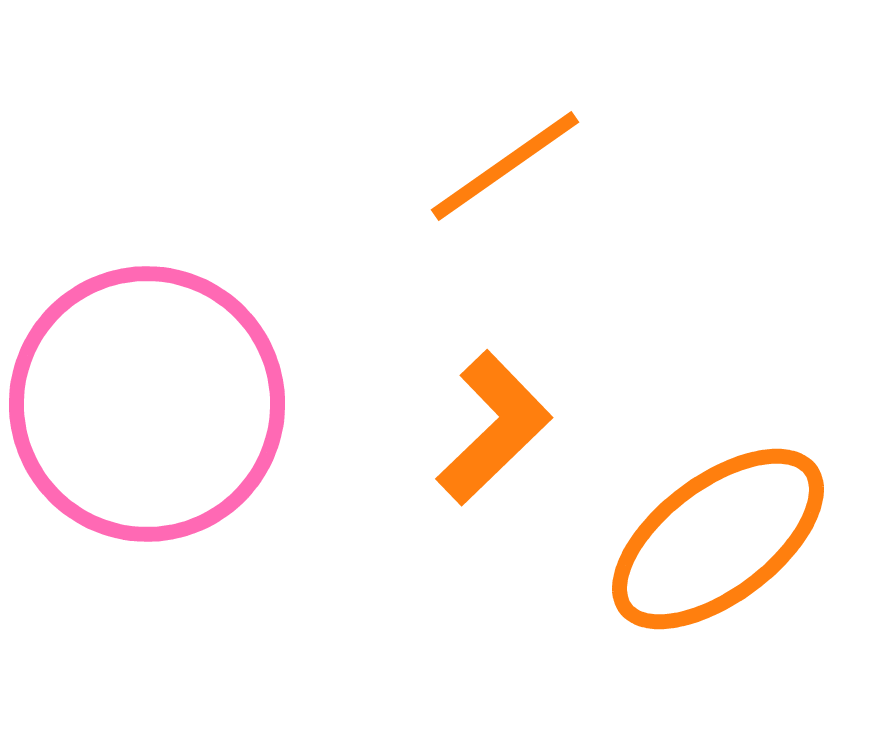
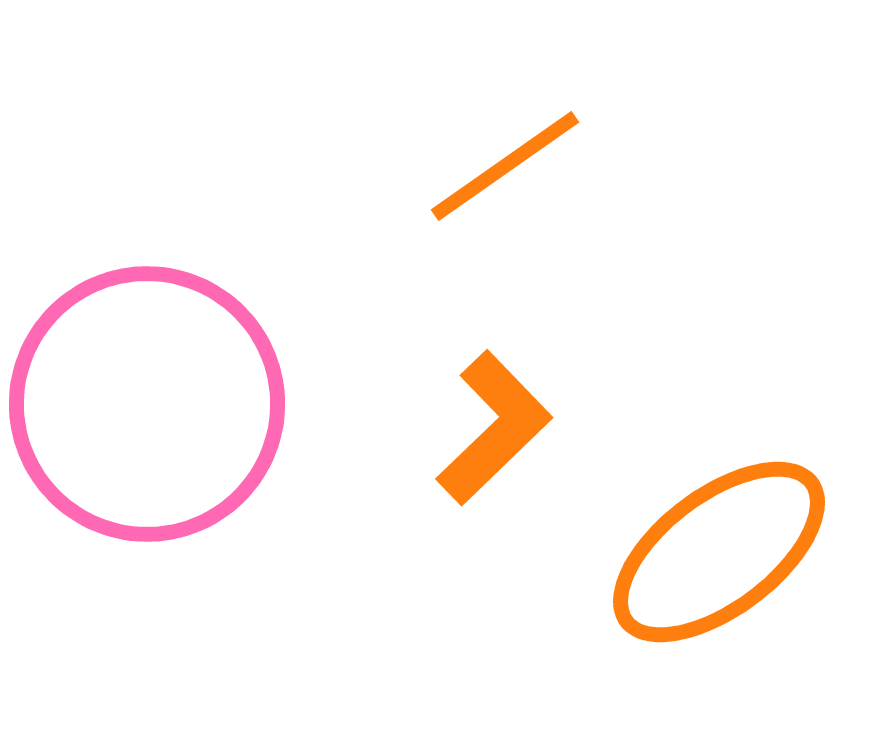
orange ellipse: moved 1 px right, 13 px down
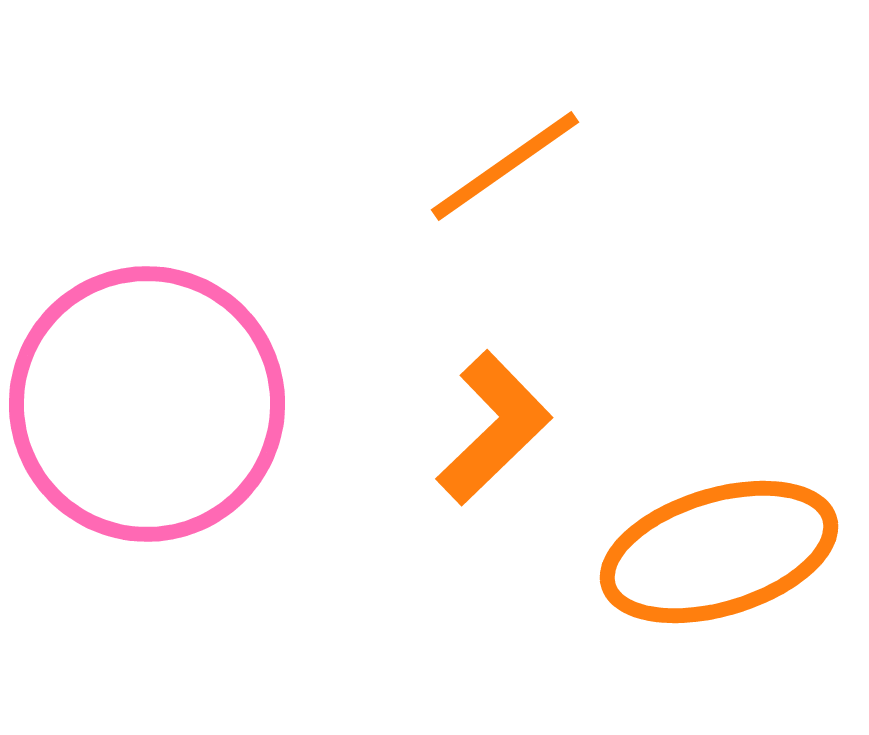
orange ellipse: rotated 20 degrees clockwise
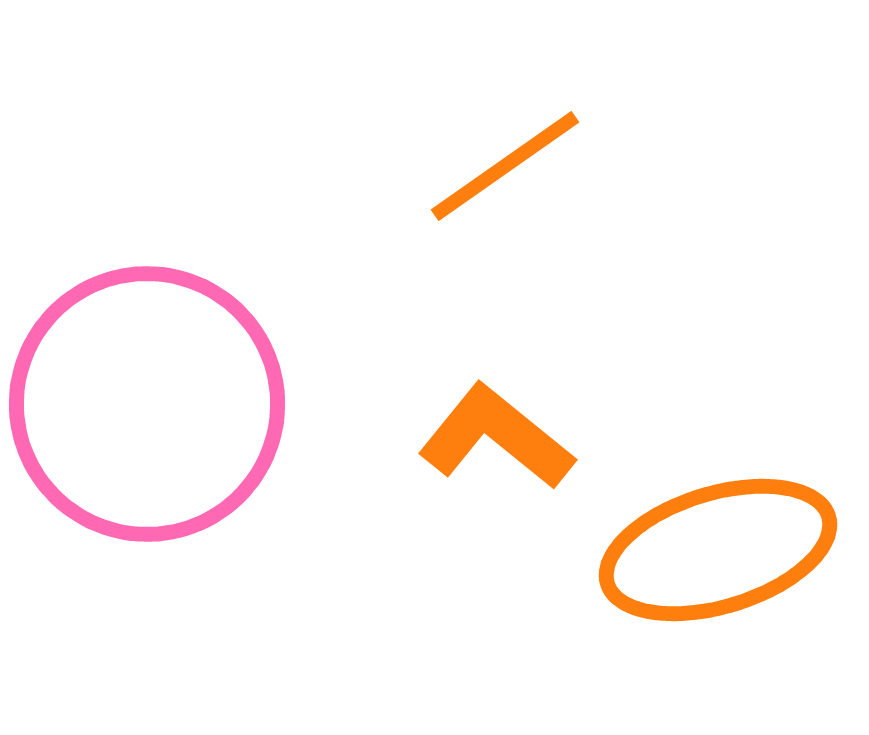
orange L-shape: moved 2 px right, 9 px down; rotated 97 degrees counterclockwise
orange ellipse: moved 1 px left, 2 px up
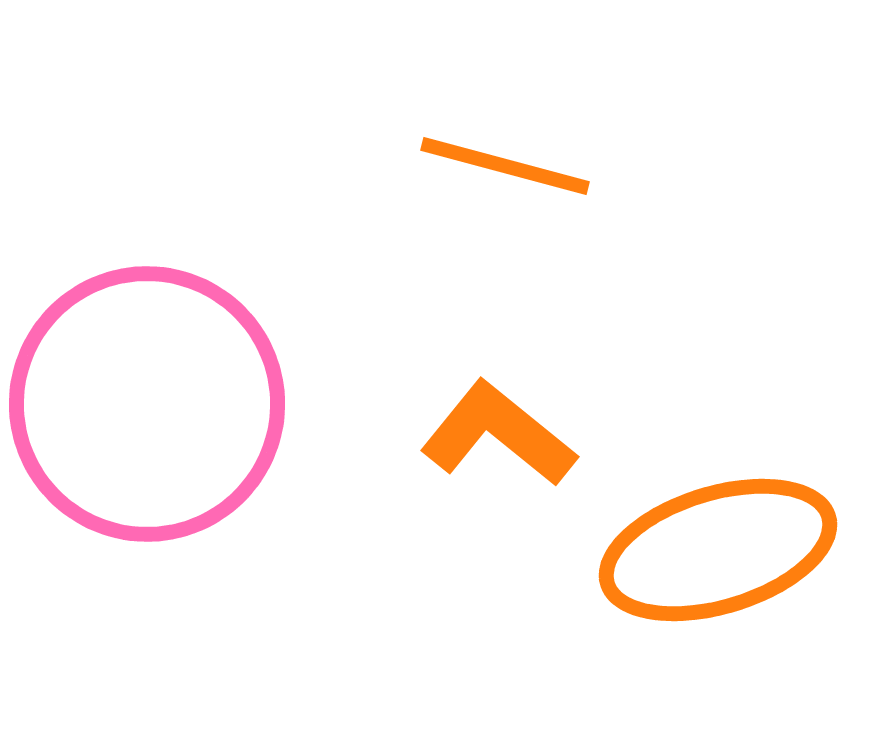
orange line: rotated 50 degrees clockwise
orange L-shape: moved 2 px right, 3 px up
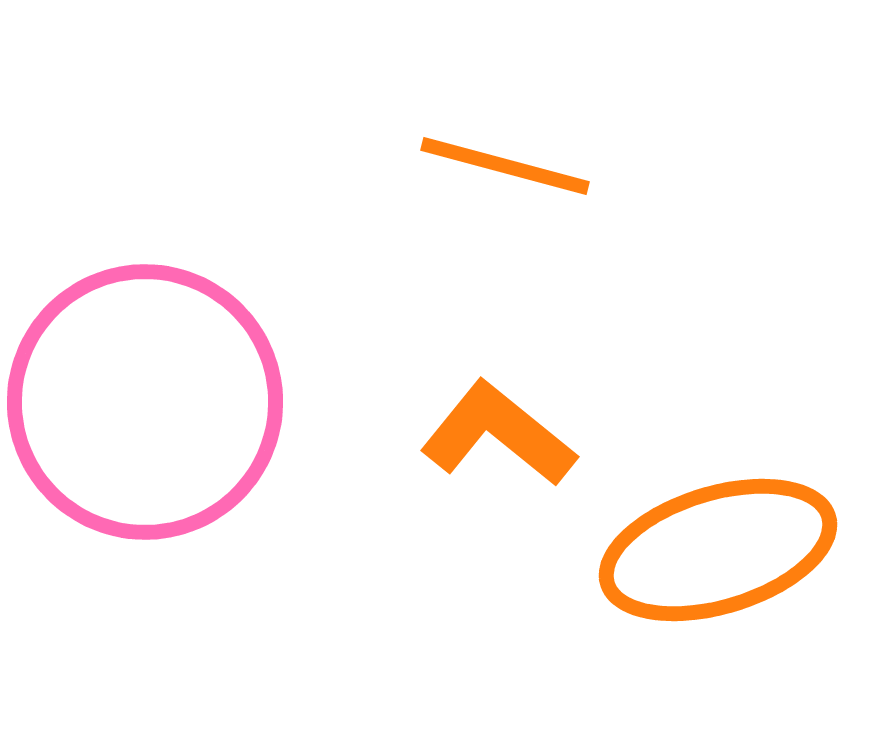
pink circle: moved 2 px left, 2 px up
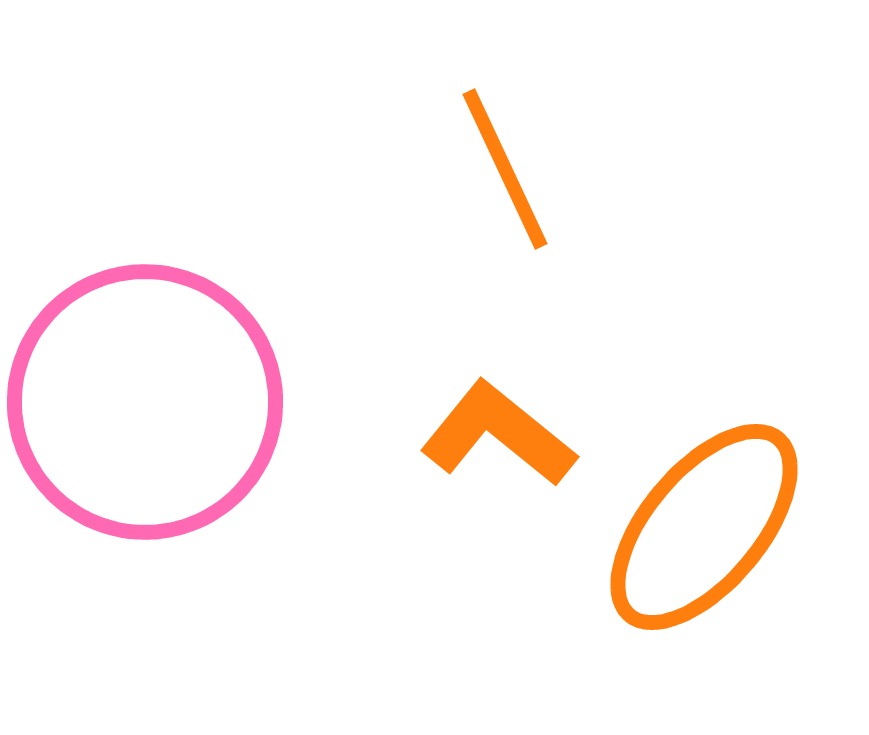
orange line: moved 3 px down; rotated 50 degrees clockwise
orange ellipse: moved 14 px left, 23 px up; rotated 33 degrees counterclockwise
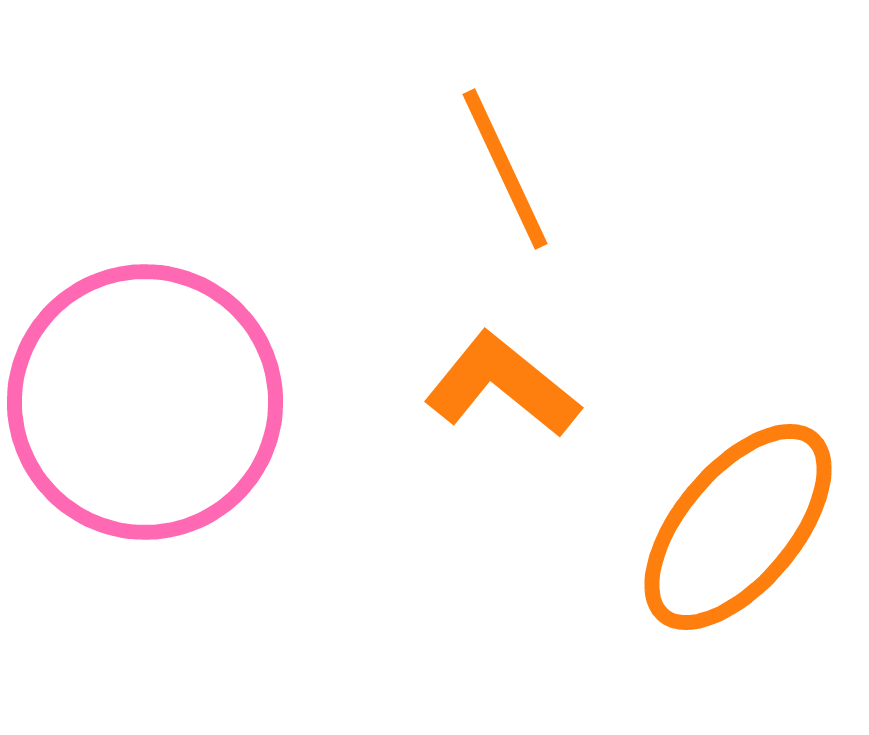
orange L-shape: moved 4 px right, 49 px up
orange ellipse: moved 34 px right
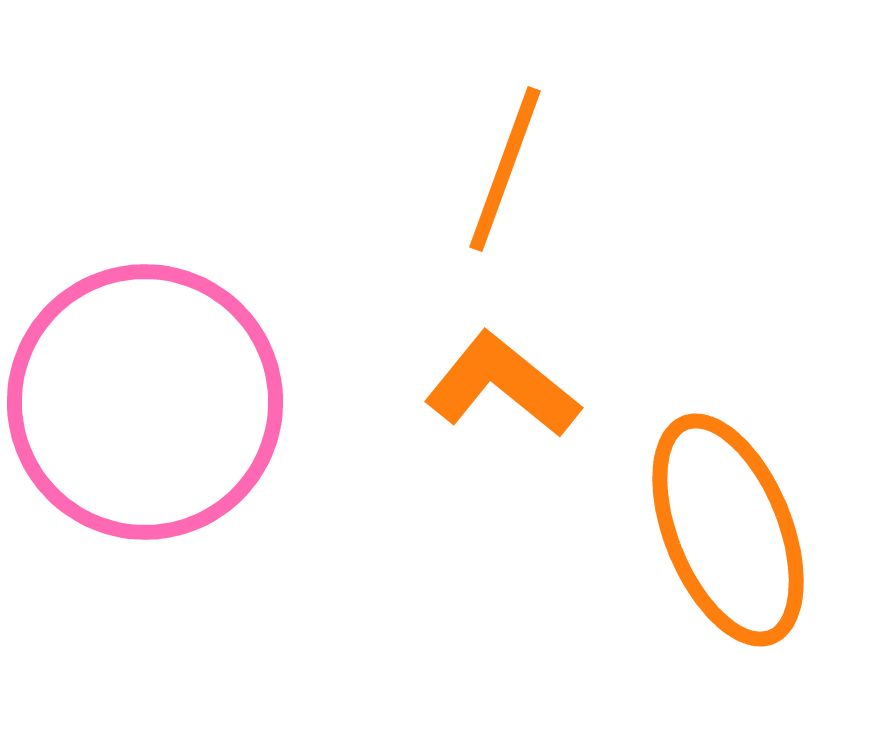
orange line: rotated 45 degrees clockwise
orange ellipse: moved 10 px left, 3 px down; rotated 62 degrees counterclockwise
